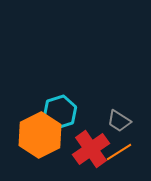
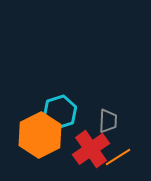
gray trapezoid: moved 11 px left; rotated 120 degrees counterclockwise
orange line: moved 1 px left, 5 px down
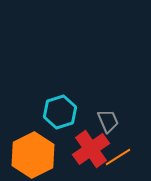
gray trapezoid: rotated 25 degrees counterclockwise
orange hexagon: moved 7 px left, 20 px down
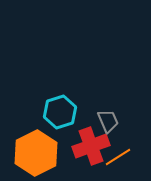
red cross: moved 3 px up; rotated 15 degrees clockwise
orange hexagon: moved 3 px right, 2 px up
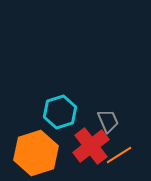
red cross: rotated 18 degrees counterclockwise
orange hexagon: rotated 9 degrees clockwise
orange line: moved 1 px right, 2 px up
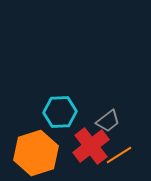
cyan hexagon: rotated 16 degrees clockwise
gray trapezoid: rotated 75 degrees clockwise
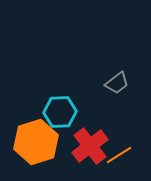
gray trapezoid: moved 9 px right, 38 px up
red cross: moved 1 px left
orange hexagon: moved 11 px up
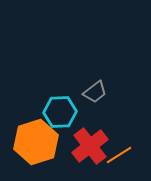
gray trapezoid: moved 22 px left, 9 px down
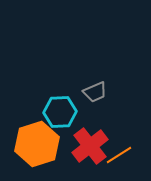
gray trapezoid: rotated 15 degrees clockwise
orange hexagon: moved 1 px right, 2 px down
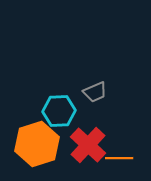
cyan hexagon: moved 1 px left, 1 px up
red cross: moved 2 px left, 1 px up; rotated 9 degrees counterclockwise
orange line: moved 3 px down; rotated 32 degrees clockwise
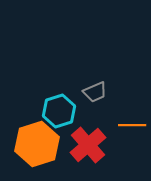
cyan hexagon: rotated 16 degrees counterclockwise
red cross: rotated 6 degrees clockwise
orange line: moved 13 px right, 33 px up
